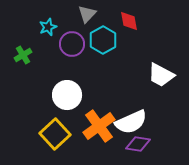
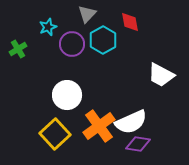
red diamond: moved 1 px right, 1 px down
green cross: moved 5 px left, 6 px up
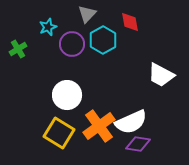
yellow square: moved 4 px right, 1 px up; rotated 16 degrees counterclockwise
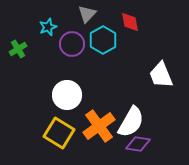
white trapezoid: rotated 40 degrees clockwise
white semicircle: rotated 36 degrees counterclockwise
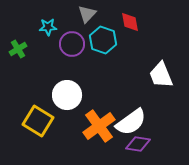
cyan star: rotated 18 degrees clockwise
cyan hexagon: rotated 12 degrees counterclockwise
white semicircle: rotated 24 degrees clockwise
yellow square: moved 21 px left, 12 px up
